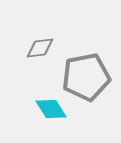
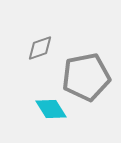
gray diamond: rotated 12 degrees counterclockwise
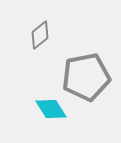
gray diamond: moved 13 px up; rotated 20 degrees counterclockwise
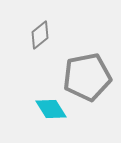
gray pentagon: moved 1 px right
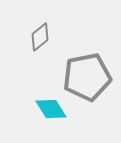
gray diamond: moved 2 px down
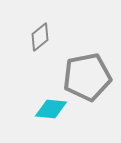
cyan diamond: rotated 52 degrees counterclockwise
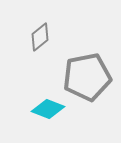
cyan diamond: moved 3 px left; rotated 16 degrees clockwise
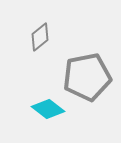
cyan diamond: rotated 16 degrees clockwise
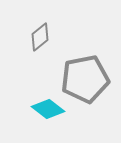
gray pentagon: moved 2 px left, 2 px down
